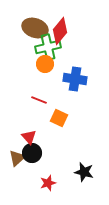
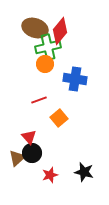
red line: rotated 42 degrees counterclockwise
orange square: rotated 24 degrees clockwise
red star: moved 2 px right, 8 px up
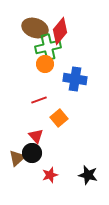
red triangle: moved 7 px right, 1 px up
black star: moved 4 px right, 3 px down
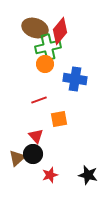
orange square: moved 1 px down; rotated 30 degrees clockwise
black circle: moved 1 px right, 1 px down
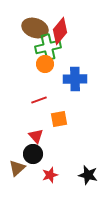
blue cross: rotated 10 degrees counterclockwise
brown triangle: moved 10 px down
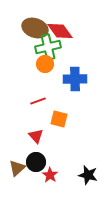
red diamond: rotated 76 degrees counterclockwise
red line: moved 1 px left, 1 px down
orange square: rotated 24 degrees clockwise
black circle: moved 3 px right, 8 px down
red star: rotated 21 degrees counterclockwise
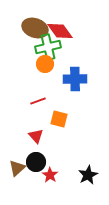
black star: rotated 30 degrees clockwise
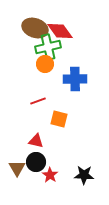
red triangle: moved 5 px down; rotated 35 degrees counterclockwise
brown triangle: rotated 18 degrees counterclockwise
black star: moved 4 px left; rotated 30 degrees clockwise
